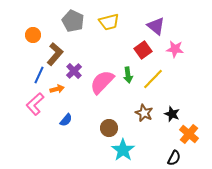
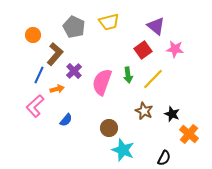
gray pentagon: moved 1 px right, 6 px down
pink semicircle: rotated 24 degrees counterclockwise
pink L-shape: moved 2 px down
brown star: moved 2 px up
cyan star: rotated 15 degrees counterclockwise
black semicircle: moved 10 px left
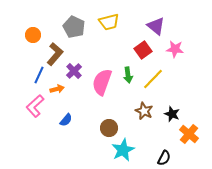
cyan star: rotated 25 degrees clockwise
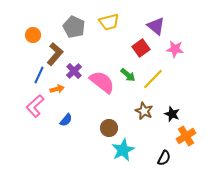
red square: moved 2 px left, 2 px up
green arrow: rotated 42 degrees counterclockwise
pink semicircle: rotated 108 degrees clockwise
orange cross: moved 3 px left, 2 px down; rotated 18 degrees clockwise
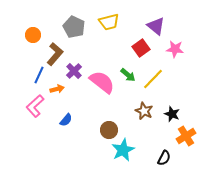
brown circle: moved 2 px down
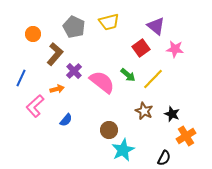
orange circle: moved 1 px up
blue line: moved 18 px left, 3 px down
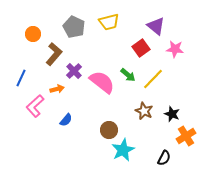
brown L-shape: moved 1 px left
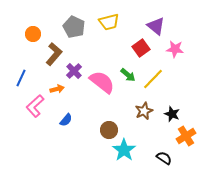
brown star: rotated 24 degrees clockwise
cyan star: moved 1 px right; rotated 10 degrees counterclockwise
black semicircle: rotated 84 degrees counterclockwise
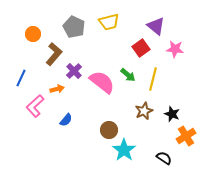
yellow line: rotated 30 degrees counterclockwise
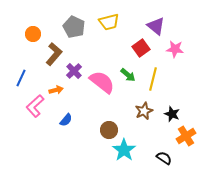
orange arrow: moved 1 px left, 1 px down
